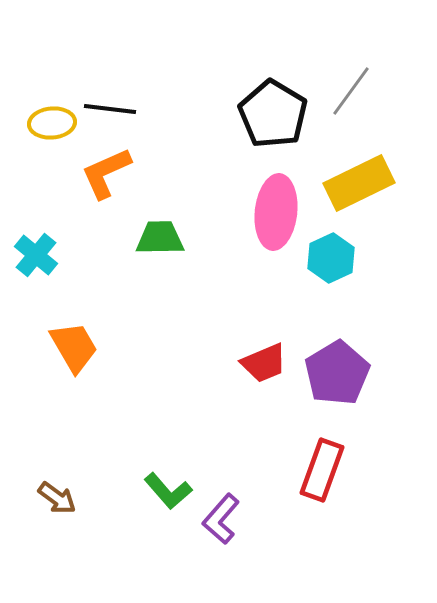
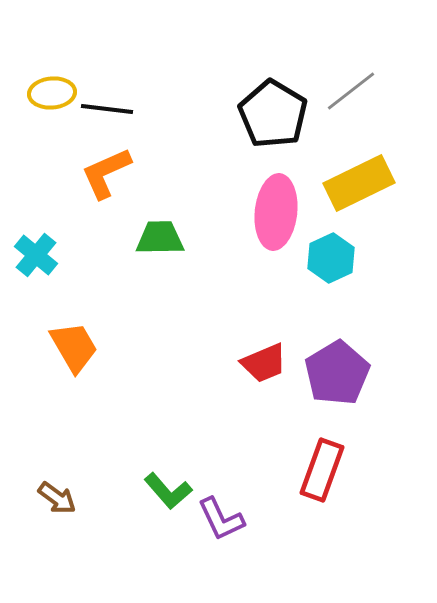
gray line: rotated 16 degrees clockwise
black line: moved 3 px left
yellow ellipse: moved 30 px up
purple L-shape: rotated 66 degrees counterclockwise
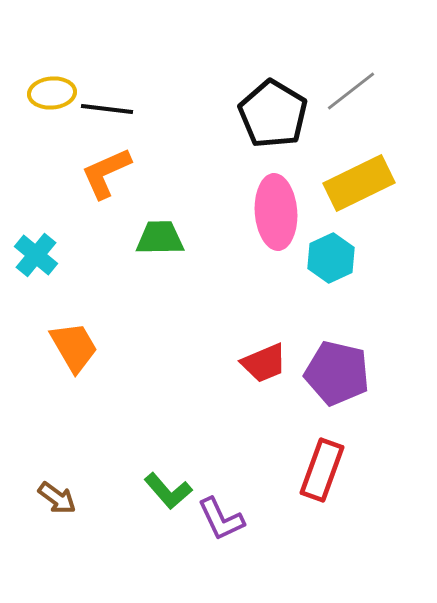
pink ellipse: rotated 10 degrees counterclockwise
purple pentagon: rotated 28 degrees counterclockwise
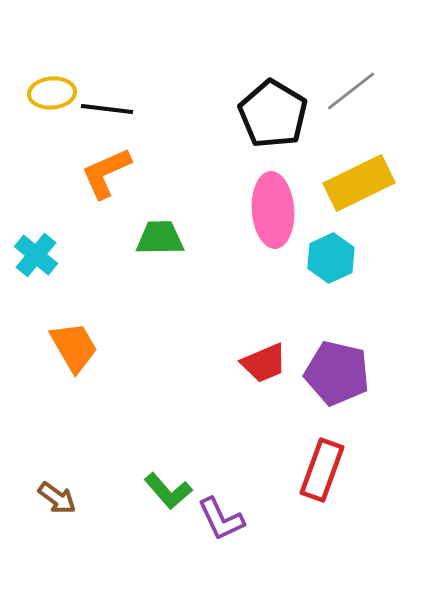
pink ellipse: moved 3 px left, 2 px up
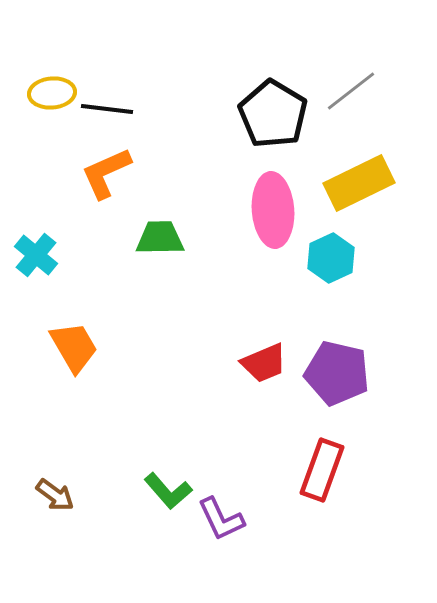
brown arrow: moved 2 px left, 3 px up
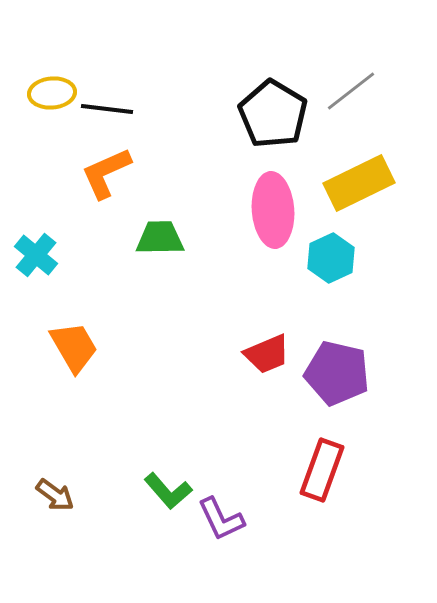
red trapezoid: moved 3 px right, 9 px up
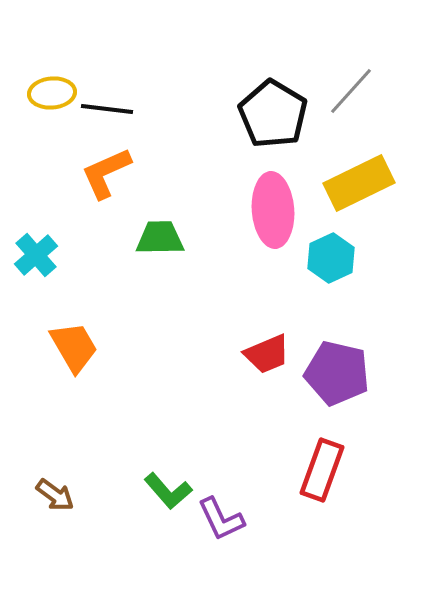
gray line: rotated 10 degrees counterclockwise
cyan cross: rotated 9 degrees clockwise
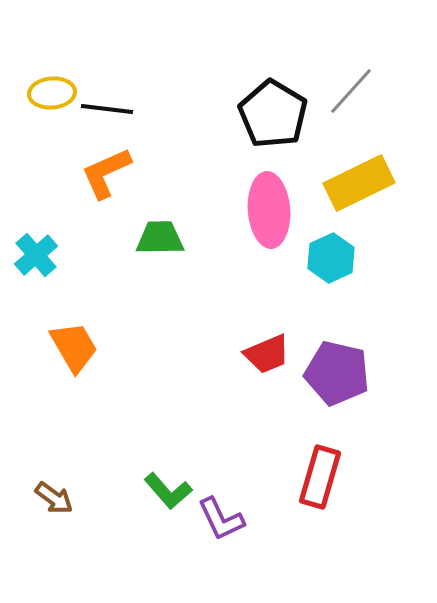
pink ellipse: moved 4 px left
red rectangle: moved 2 px left, 7 px down; rotated 4 degrees counterclockwise
brown arrow: moved 1 px left, 3 px down
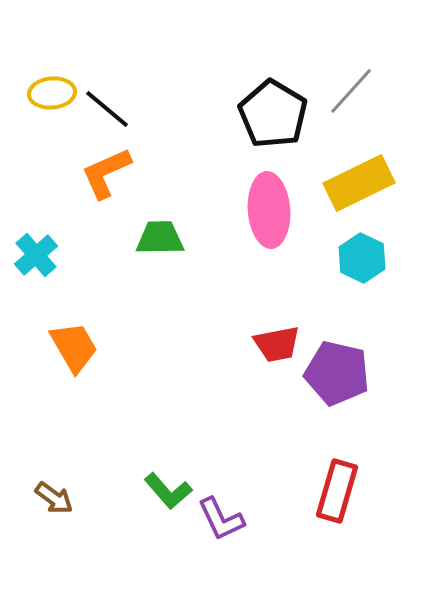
black line: rotated 33 degrees clockwise
cyan hexagon: moved 31 px right; rotated 9 degrees counterclockwise
red trapezoid: moved 10 px right, 10 px up; rotated 12 degrees clockwise
red rectangle: moved 17 px right, 14 px down
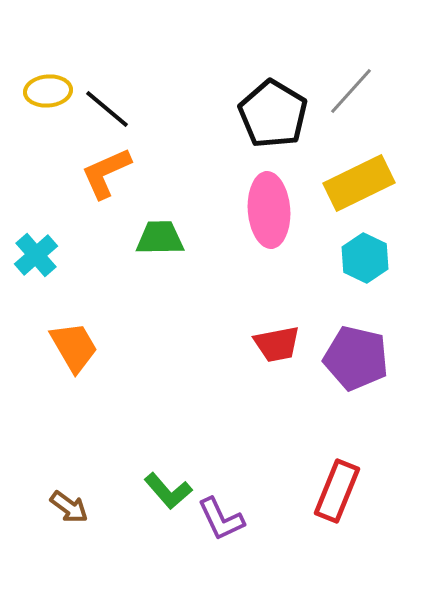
yellow ellipse: moved 4 px left, 2 px up
cyan hexagon: moved 3 px right
purple pentagon: moved 19 px right, 15 px up
red rectangle: rotated 6 degrees clockwise
brown arrow: moved 15 px right, 9 px down
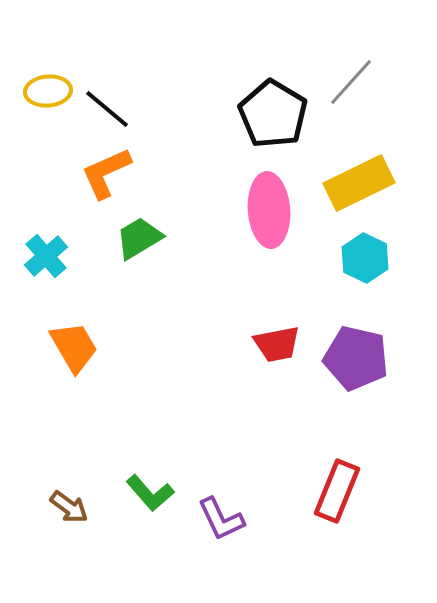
gray line: moved 9 px up
green trapezoid: moved 21 px left; rotated 30 degrees counterclockwise
cyan cross: moved 10 px right, 1 px down
green L-shape: moved 18 px left, 2 px down
